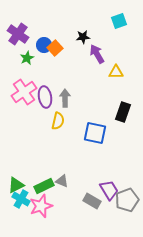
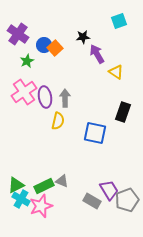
green star: moved 3 px down
yellow triangle: rotated 35 degrees clockwise
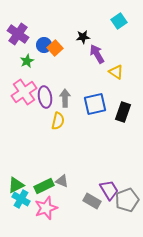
cyan square: rotated 14 degrees counterclockwise
blue square: moved 29 px up; rotated 25 degrees counterclockwise
pink star: moved 5 px right, 2 px down
